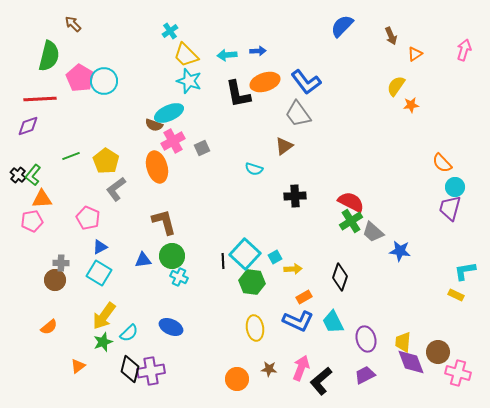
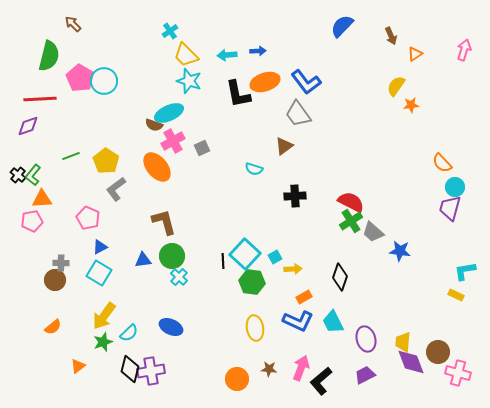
orange ellipse at (157, 167): rotated 24 degrees counterclockwise
cyan cross at (179, 277): rotated 18 degrees clockwise
orange semicircle at (49, 327): moved 4 px right
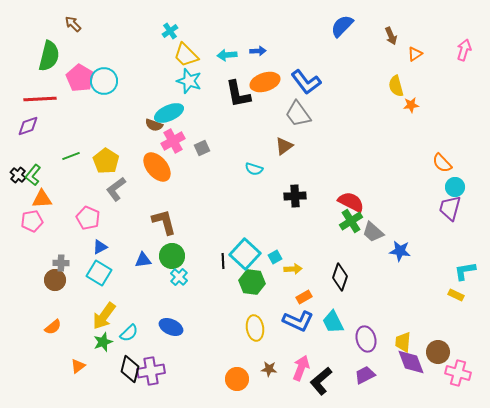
yellow semicircle at (396, 86): rotated 50 degrees counterclockwise
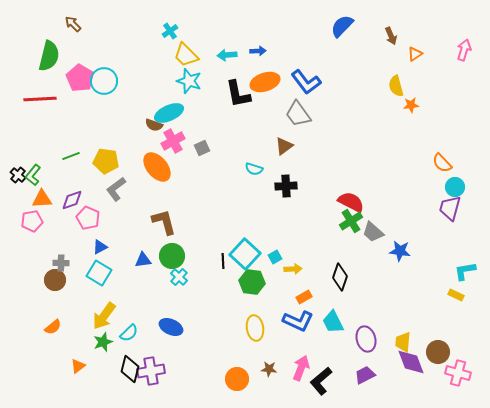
purple diamond at (28, 126): moved 44 px right, 74 px down
yellow pentagon at (106, 161): rotated 25 degrees counterclockwise
black cross at (295, 196): moved 9 px left, 10 px up
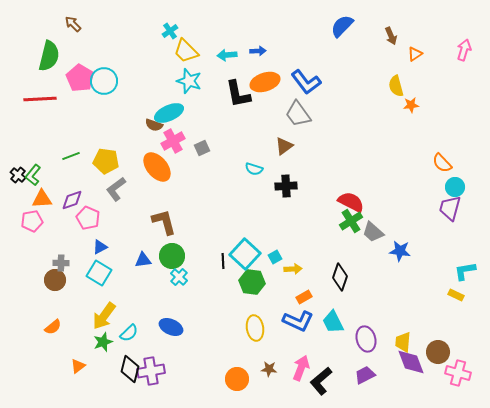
yellow trapezoid at (186, 55): moved 4 px up
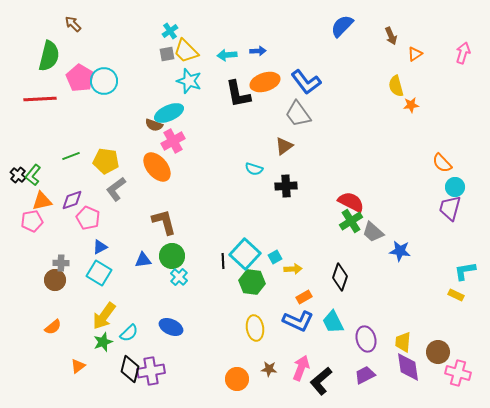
pink arrow at (464, 50): moved 1 px left, 3 px down
gray square at (202, 148): moved 35 px left, 94 px up; rotated 14 degrees clockwise
orange triangle at (42, 199): moved 2 px down; rotated 10 degrees counterclockwise
purple diamond at (411, 362): moved 3 px left, 5 px down; rotated 12 degrees clockwise
